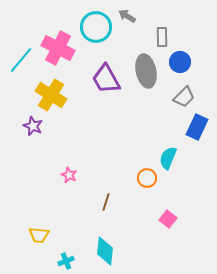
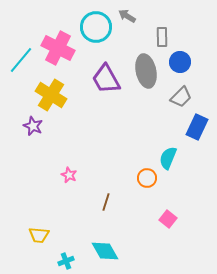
gray trapezoid: moved 3 px left
cyan diamond: rotated 36 degrees counterclockwise
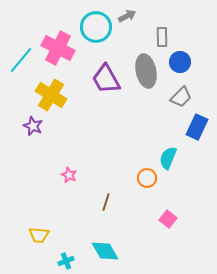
gray arrow: rotated 120 degrees clockwise
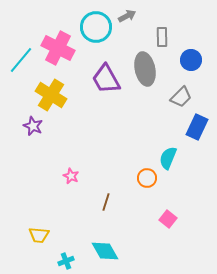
blue circle: moved 11 px right, 2 px up
gray ellipse: moved 1 px left, 2 px up
pink star: moved 2 px right, 1 px down
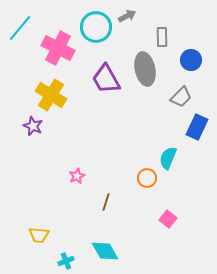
cyan line: moved 1 px left, 32 px up
pink star: moved 6 px right; rotated 21 degrees clockwise
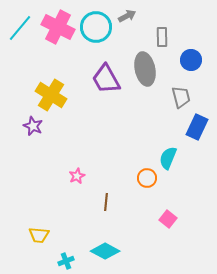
pink cross: moved 21 px up
gray trapezoid: rotated 60 degrees counterclockwise
brown line: rotated 12 degrees counterclockwise
cyan diamond: rotated 32 degrees counterclockwise
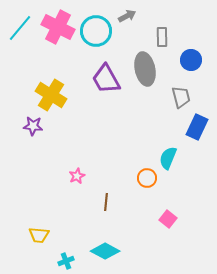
cyan circle: moved 4 px down
purple star: rotated 18 degrees counterclockwise
